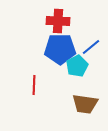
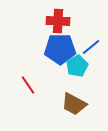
red line: moved 6 px left; rotated 36 degrees counterclockwise
brown trapezoid: moved 11 px left; rotated 20 degrees clockwise
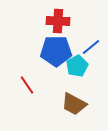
blue pentagon: moved 4 px left, 2 px down
red line: moved 1 px left
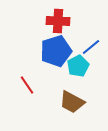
blue pentagon: rotated 16 degrees counterclockwise
cyan pentagon: moved 1 px right
brown trapezoid: moved 2 px left, 2 px up
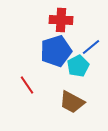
red cross: moved 3 px right, 1 px up
